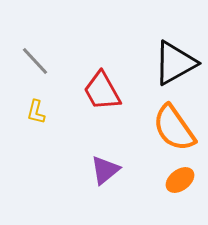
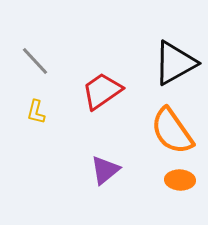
red trapezoid: rotated 84 degrees clockwise
orange semicircle: moved 2 px left, 3 px down
orange ellipse: rotated 40 degrees clockwise
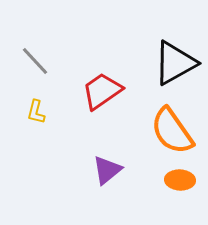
purple triangle: moved 2 px right
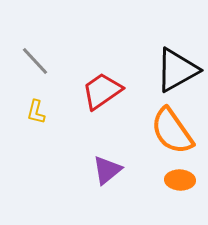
black triangle: moved 2 px right, 7 px down
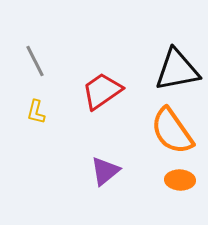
gray line: rotated 16 degrees clockwise
black triangle: rotated 18 degrees clockwise
purple triangle: moved 2 px left, 1 px down
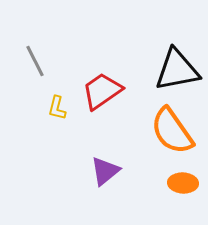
yellow L-shape: moved 21 px right, 4 px up
orange ellipse: moved 3 px right, 3 px down
